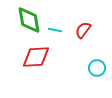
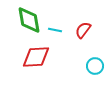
cyan circle: moved 2 px left, 2 px up
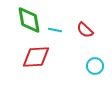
red semicircle: moved 2 px right; rotated 84 degrees counterclockwise
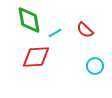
cyan line: moved 3 px down; rotated 40 degrees counterclockwise
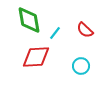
cyan line: rotated 24 degrees counterclockwise
cyan circle: moved 14 px left
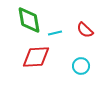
cyan line: rotated 40 degrees clockwise
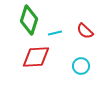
green diamond: rotated 28 degrees clockwise
red semicircle: moved 1 px down
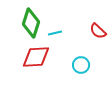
green diamond: moved 2 px right, 3 px down
red semicircle: moved 13 px right
cyan circle: moved 1 px up
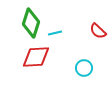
cyan circle: moved 3 px right, 3 px down
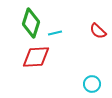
cyan circle: moved 8 px right, 16 px down
